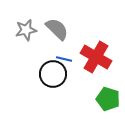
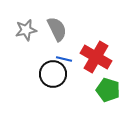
gray semicircle: rotated 20 degrees clockwise
green pentagon: moved 9 px up
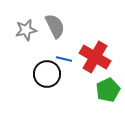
gray semicircle: moved 2 px left, 3 px up
red cross: moved 1 px left
black circle: moved 6 px left
green pentagon: rotated 30 degrees clockwise
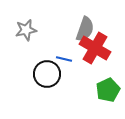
gray semicircle: moved 30 px right, 3 px down; rotated 45 degrees clockwise
red cross: moved 9 px up
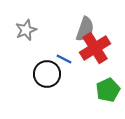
gray star: rotated 10 degrees counterclockwise
red cross: rotated 28 degrees clockwise
blue line: rotated 14 degrees clockwise
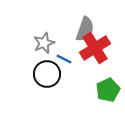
gray star: moved 18 px right, 13 px down
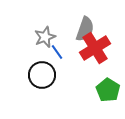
gray star: moved 1 px right, 6 px up
blue line: moved 7 px left, 7 px up; rotated 28 degrees clockwise
black circle: moved 5 px left, 1 px down
green pentagon: rotated 15 degrees counterclockwise
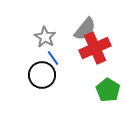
gray semicircle: rotated 20 degrees clockwise
gray star: rotated 20 degrees counterclockwise
red cross: rotated 8 degrees clockwise
blue line: moved 4 px left, 6 px down
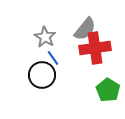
red cross: rotated 16 degrees clockwise
